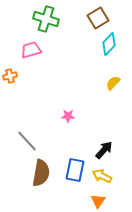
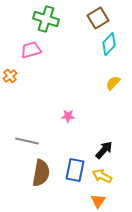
orange cross: rotated 24 degrees counterclockwise
gray line: rotated 35 degrees counterclockwise
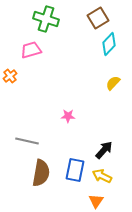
orange triangle: moved 2 px left
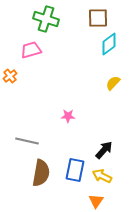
brown square: rotated 30 degrees clockwise
cyan diamond: rotated 10 degrees clockwise
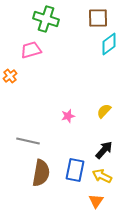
yellow semicircle: moved 9 px left, 28 px down
pink star: rotated 16 degrees counterclockwise
gray line: moved 1 px right
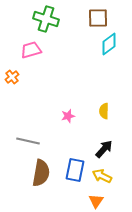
orange cross: moved 2 px right, 1 px down
yellow semicircle: rotated 42 degrees counterclockwise
black arrow: moved 1 px up
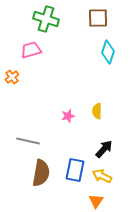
cyan diamond: moved 1 px left, 8 px down; rotated 35 degrees counterclockwise
yellow semicircle: moved 7 px left
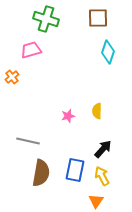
black arrow: moved 1 px left
yellow arrow: rotated 36 degrees clockwise
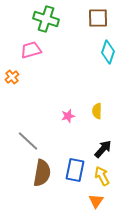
gray line: rotated 30 degrees clockwise
brown semicircle: moved 1 px right
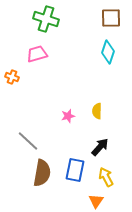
brown square: moved 13 px right
pink trapezoid: moved 6 px right, 4 px down
orange cross: rotated 32 degrees counterclockwise
black arrow: moved 3 px left, 2 px up
yellow arrow: moved 4 px right, 1 px down
